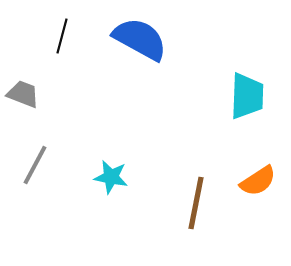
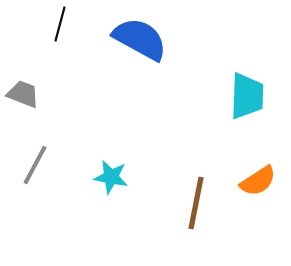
black line: moved 2 px left, 12 px up
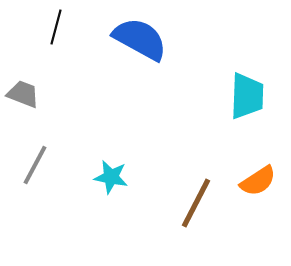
black line: moved 4 px left, 3 px down
brown line: rotated 16 degrees clockwise
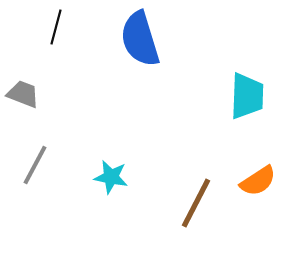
blue semicircle: rotated 136 degrees counterclockwise
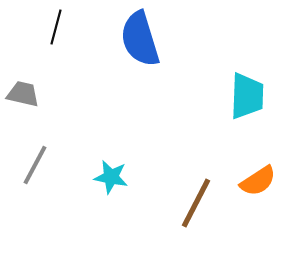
gray trapezoid: rotated 8 degrees counterclockwise
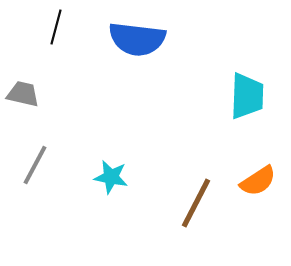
blue semicircle: moved 3 px left; rotated 66 degrees counterclockwise
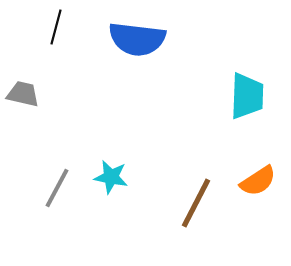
gray line: moved 22 px right, 23 px down
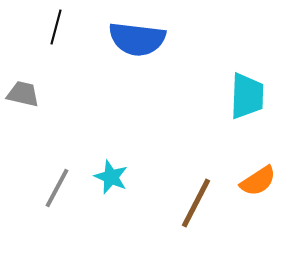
cyan star: rotated 12 degrees clockwise
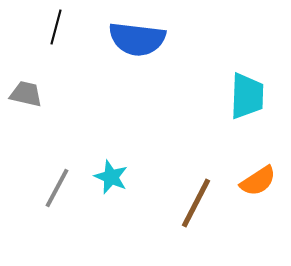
gray trapezoid: moved 3 px right
